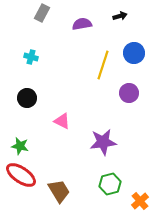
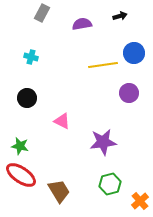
yellow line: rotated 64 degrees clockwise
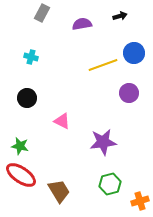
yellow line: rotated 12 degrees counterclockwise
orange cross: rotated 24 degrees clockwise
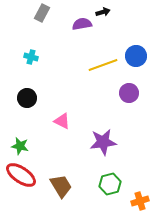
black arrow: moved 17 px left, 4 px up
blue circle: moved 2 px right, 3 px down
brown trapezoid: moved 2 px right, 5 px up
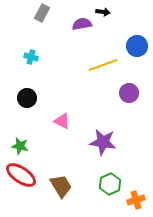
black arrow: rotated 24 degrees clockwise
blue circle: moved 1 px right, 10 px up
purple star: rotated 16 degrees clockwise
green hexagon: rotated 10 degrees counterclockwise
orange cross: moved 4 px left, 1 px up
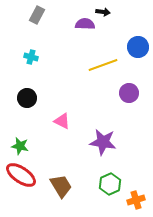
gray rectangle: moved 5 px left, 2 px down
purple semicircle: moved 3 px right; rotated 12 degrees clockwise
blue circle: moved 1 px right, 1 px down
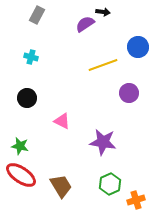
purple semicircle: rotated 36 degrees counterclockwise
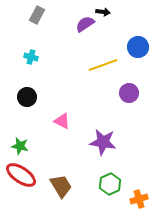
black circle: moved 1 px up
orange cross: moved 3 px right, 1 px up
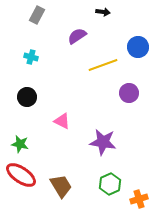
purple semicircle: moved 8 px left, 12 px down
green star: moved 2 px up
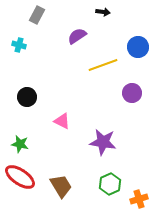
cyan cross: moved 12 px left, 12 px up
purple circle: moved 3 px right
red ellipse: moved 1 px left, 2 px down
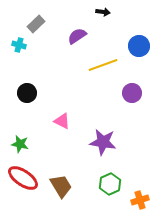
gray rectangle: moved 1 px left, 9 px down; rotated 18 degrees clockwise
blue circle: moved 1 px right, 1 px up
black circle: moved 4 px up
red ellipse: moved 3 px right, 1 px down
orange cross: moved 1 px right, 1 px down
